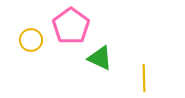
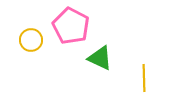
pink pentagon: rotated 9 degrees counterclockwise
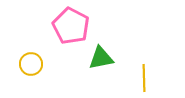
yellow circle: moved 24 px down
green triangle: moved 1 px right; rotated 36 degrees counterclockwise
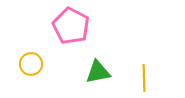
green triangle: moved 3 px left, 14 px down
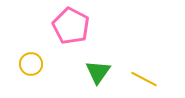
green triangle: rotated 44 degrees counterclockwise
yellow line: moved 1 px down; rotated 60 degrees counterclockwise
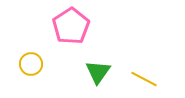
pink pentagon: rotated 12 degrees clockwise
